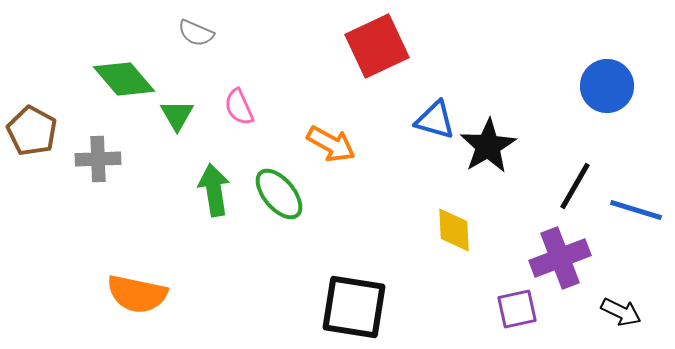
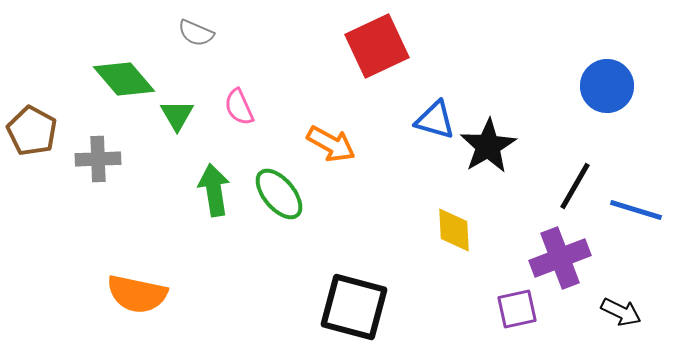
black square: rotated 6 degrees clockwise
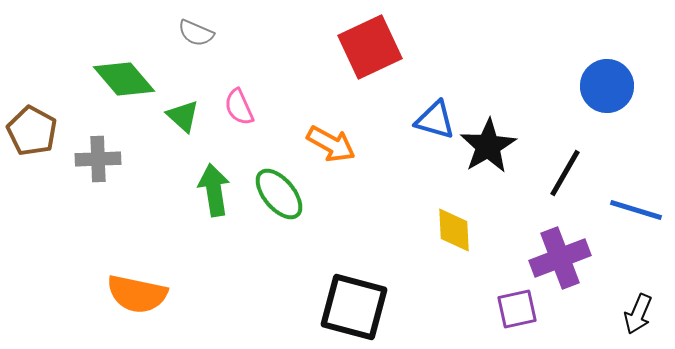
red square: moved 7 px left, 1 px down
green triangle: moved 6 px right, 1 px down; rotated 18 degrees counterclockwise
black line: moved 10 px left, 13 px up
black arrow: moved 17 px right, 2 px down; rotated 87 degrees clockwise
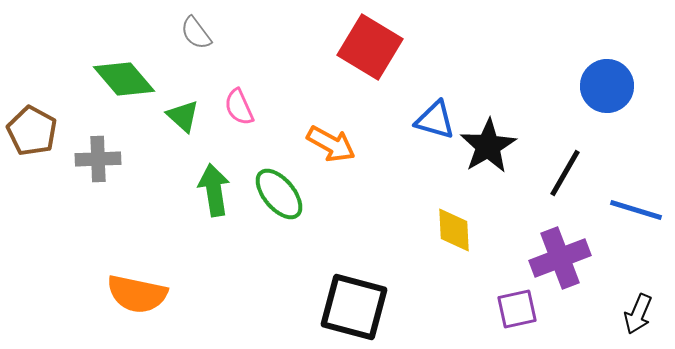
gray semicircle: rotated 30 degrees clockwise
red square: rotated 34 degrees counterclockwise
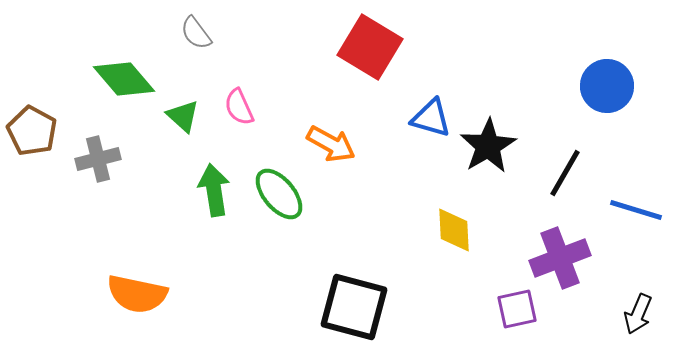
blue triangle: moved 4 px left, 2 px up
gray cross: rotated 12 degrees counterclockwise
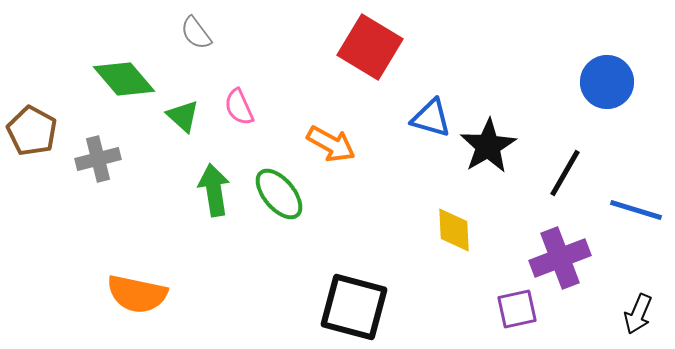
blue circle: moved 4 px up
